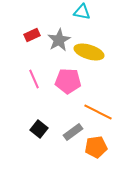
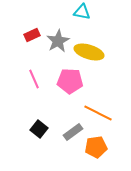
gray star: moved 1 px left, 1 px down
pink pentagon: moved 2 px right
orange line: moved 1 px down
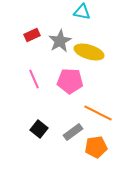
gray star: moved 2 px right
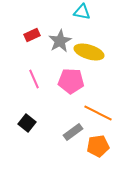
pink pentagon: moved 1 px right
black square: moved 12 px left, 6 px up
orange pentagon: moved 2 px right, 1 px up
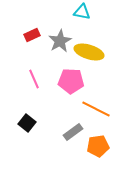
orange line: moved 2 px left, 4 px up
